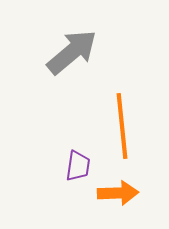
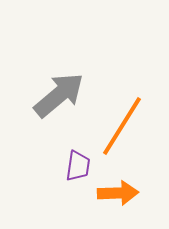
gray arrow: moved 13 px left, 43 px down
orange line: rotated 38 degrees clockwise
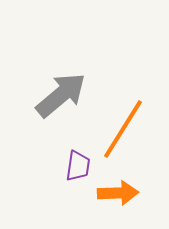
gray arrow: moved 2 px right
orange line: moved 1 px right, 3 px down
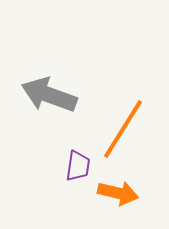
gray arrow: moved 12 px left; rotated 120 degrees counterclockwise
orange arrow: rotated 15 degrees clockwise
